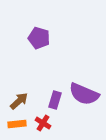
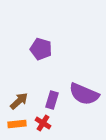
purple pentagon: moved 2 px right, 11 px down
purple rectangle: moved 3 px left
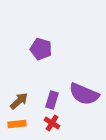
red cross: moved 9 px right
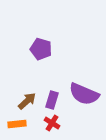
brown arrow: moved 8 px right
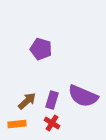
purple semicircle: moved 1 px left, 2 px down
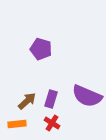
purple semicircle: moved 4 px right
purple rectangle: moved 1 px left, 1 px up
